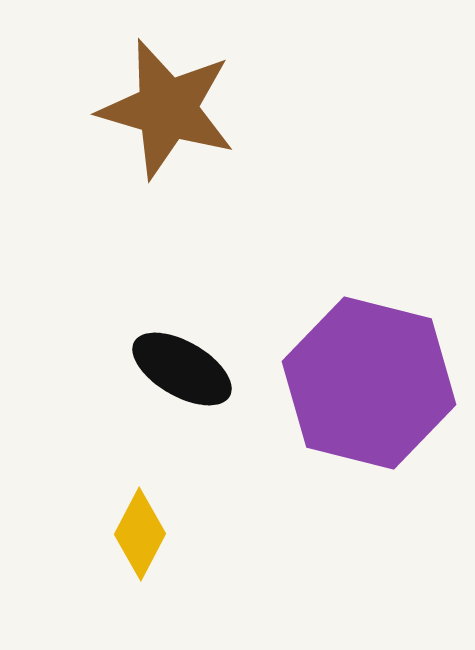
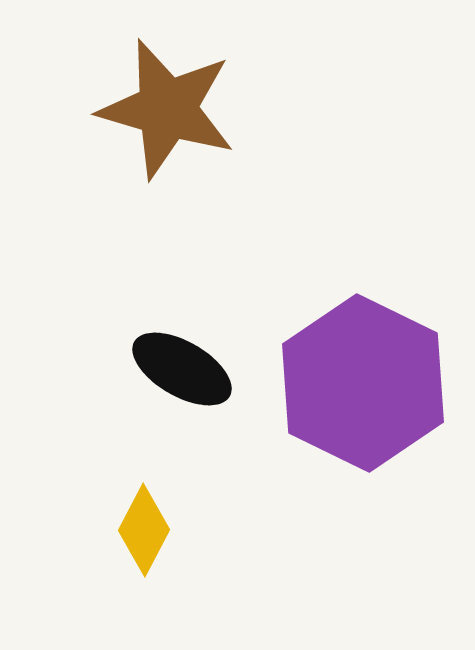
purple hexagon: moved 6 px left; rotated 12 degrees clockwise
yellow diamond: moved 4 px right, 4 px up
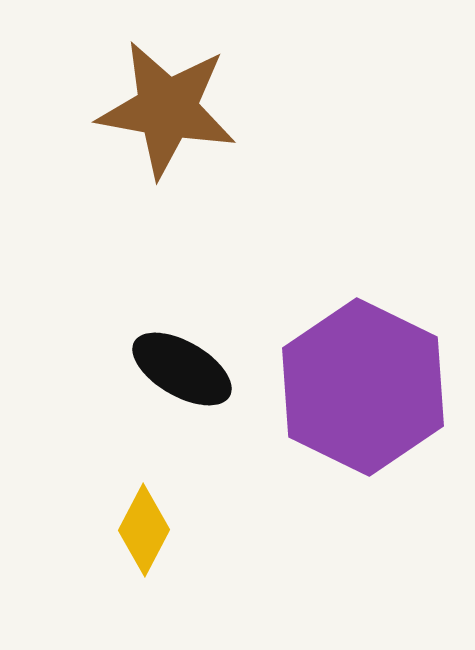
brown star: rotated 6 degrees counterclockwise
purple hexagon: moved 4 px down
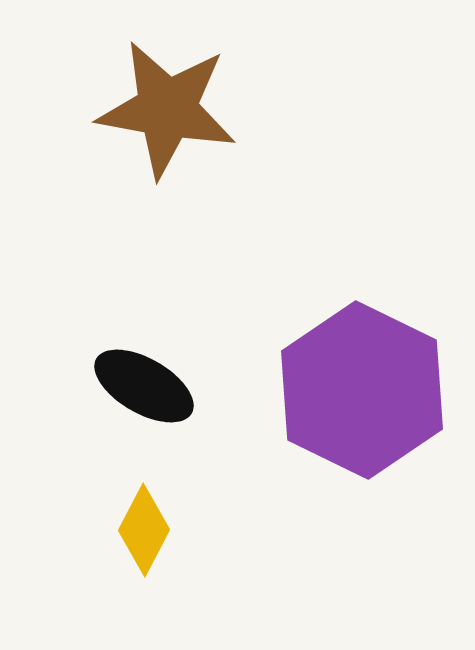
black ellipse: moved 38 px left, 17 px down
purple hexagon: moved 1 px left, 3 px down
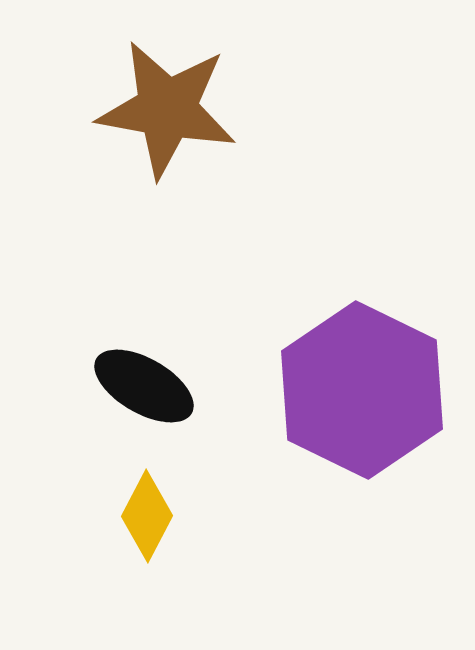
yellow diamond: moved 3 px right, 14 px up
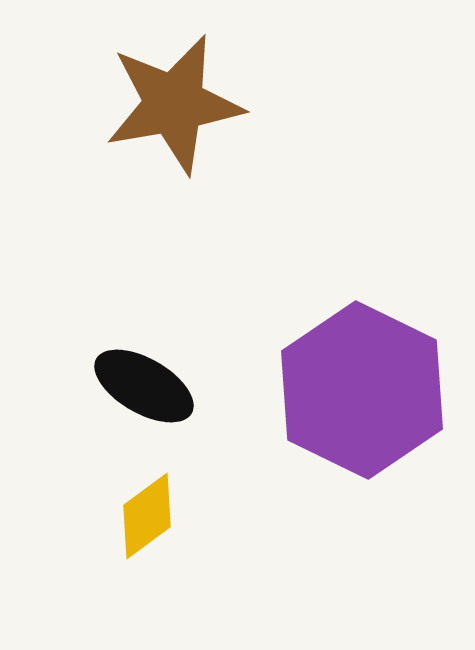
brown star: moved 7 px right, 5 px up; rotated 20 degrees counterclockwise
yellow diamond: rotated 26 degrees clockwise
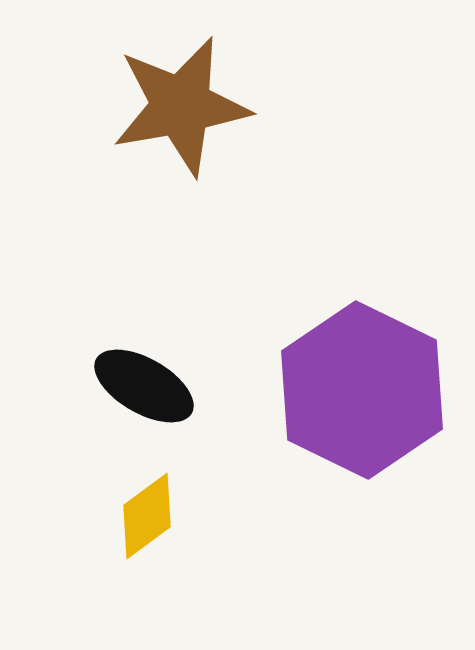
brown star: moved 7 px right, 2 px down
